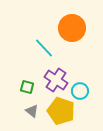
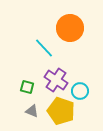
orange circle: moved 2 px left
gray triangle: rotated 16 degrees counterclockwise
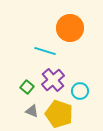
cyan line: moved 1 px right, 3 px down; rotated 30 degrees counterclockwise
purple cross: moved 3 px left; rotated 15 degrees clockwise
green square: rotated 24 degrees clockwise
yellow pentagon: moved 2 px left, 3 px down
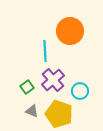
orange circle: moved 3 px down
cyan line: rotated 70 degrees clockwise
green square: rotated 16 degrees clockwise
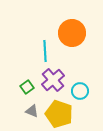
orange circle: moved 2 px right, 2 px down
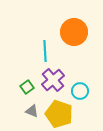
orange circle: moved 2 px right, 1 px up
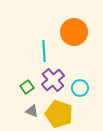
cyan line: moved 1 px left
cyan circle: moved 3 px up
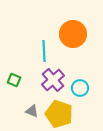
orange circle: moved 1 px left, 2 px down
green square: moved 13 px left, 7 px up; rotated 32 degrees counterclockwise
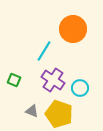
orange circle: moved 5 px up
cyan line: rotated 35 degrees clockwise
purple cross: rotated 15 degrees counterclockwise
